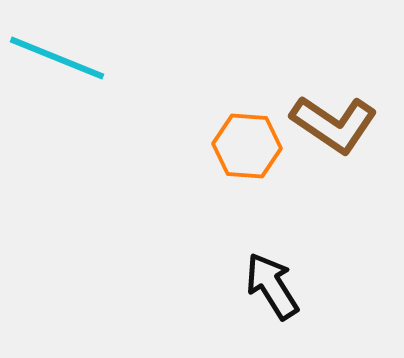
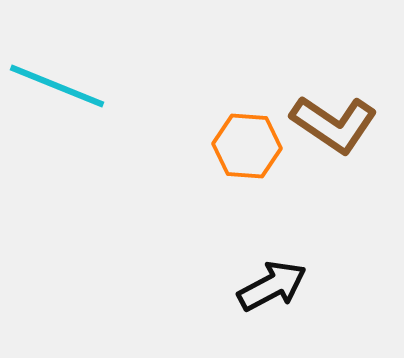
cyan line: moved 28 px down
black arrow: rotated 94 degrees clockwise
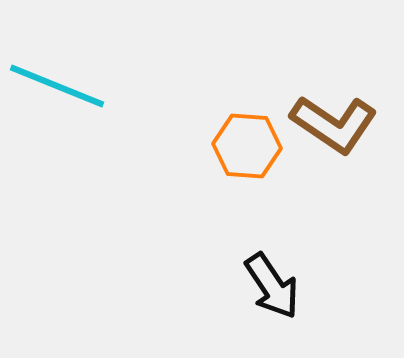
black arrow: rotated 84 degrees clockwise
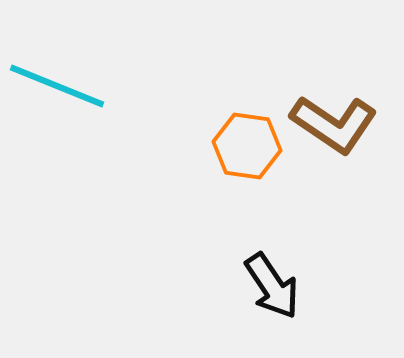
orange hexagon: rotated 4 degrees clockwise
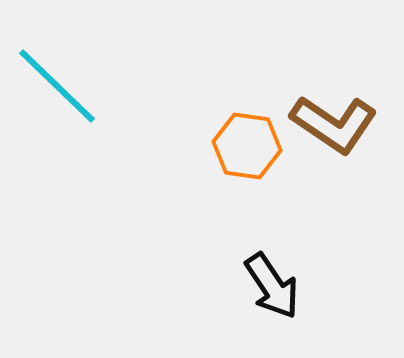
cyan line: rotated 22 degrees clockwise
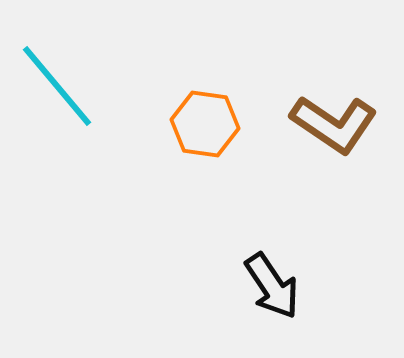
cyan line: rotated 6 degrees clockwise
orange hexagon: moved 42 px left, 22 px up
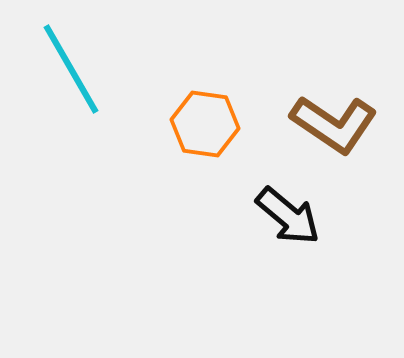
cyan line: moved 14 px right, 17 px up; rotated 10 degrees clockwise
black arrow: moved 16 px right, 70 px up; rotated 16 degrees counterclockwise
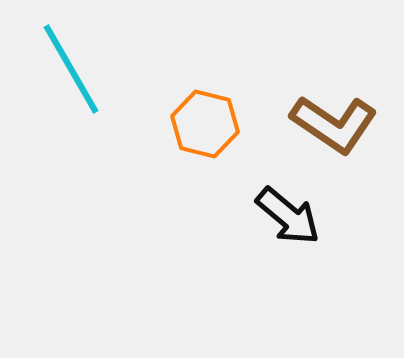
orange hexagon: rotated 6 degrees clockwise
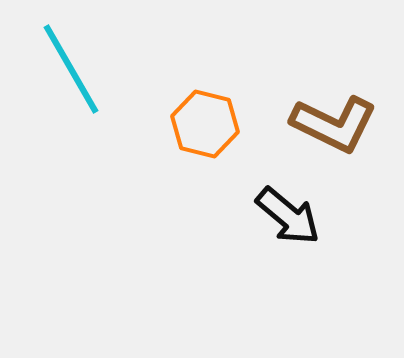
brown L-shape: rotated 8 degrees counterclockwise
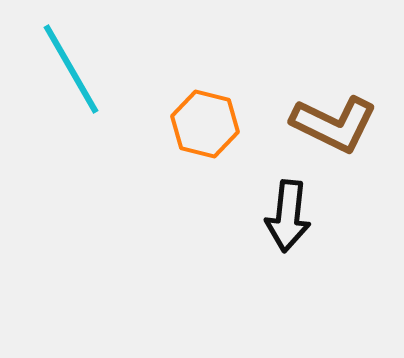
black arrow: rotated 56 degrees clockwise
